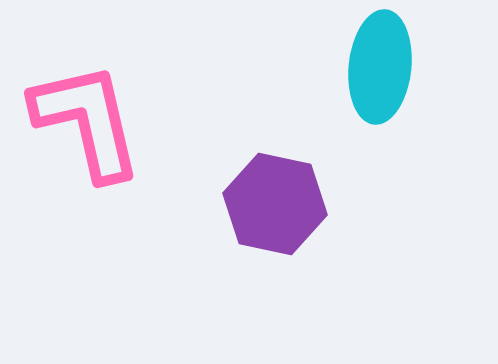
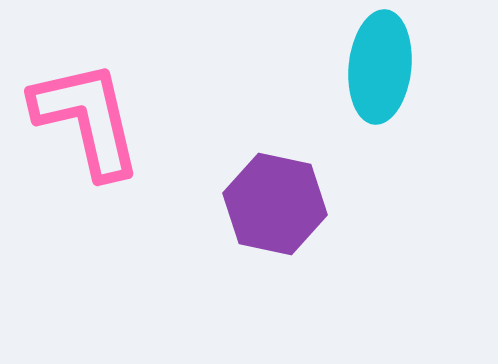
pink L-shape: moved 2 px up
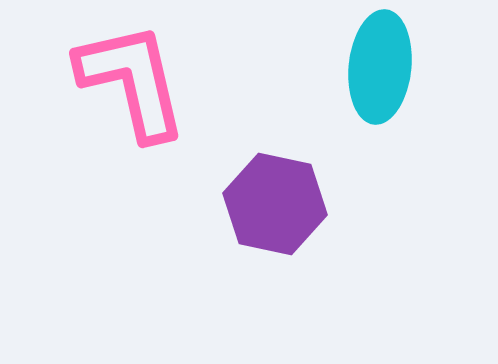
pink L-shape: moved 45 px right, 38 px up
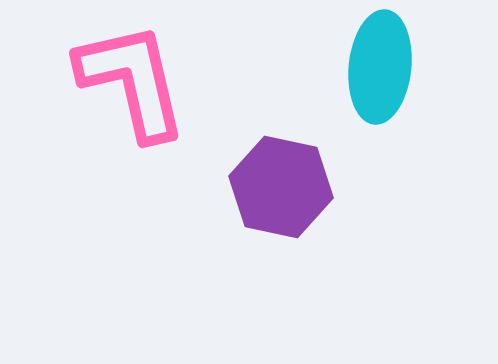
purple hexagon: moved 6 px right, 17 px up
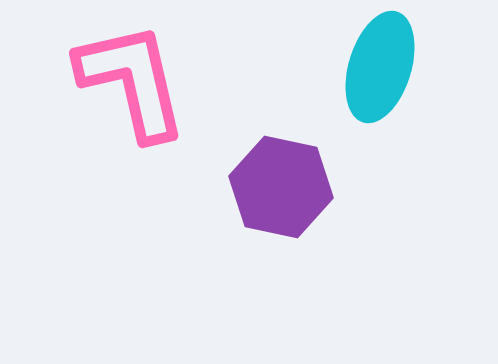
cyan ellipse: rotated 11 degrees clockwise
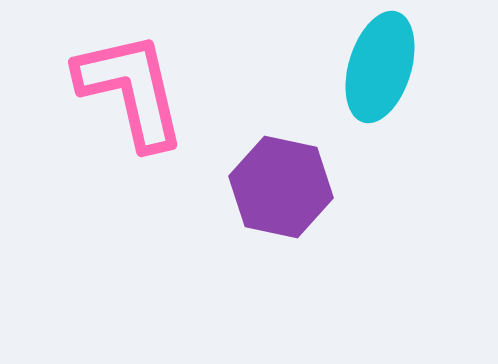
pink L-shape: moved 1 px left, 9 px down
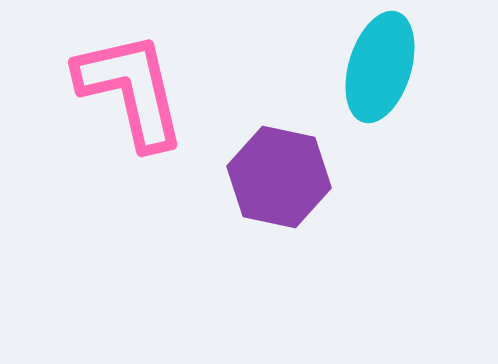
purple hexagon: moved 2 px left, 10 px up
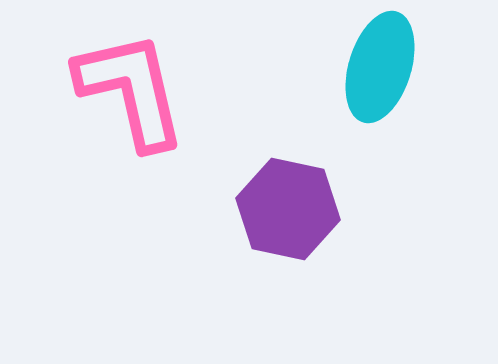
purple hexagon: moved 9 px right, 32 px down
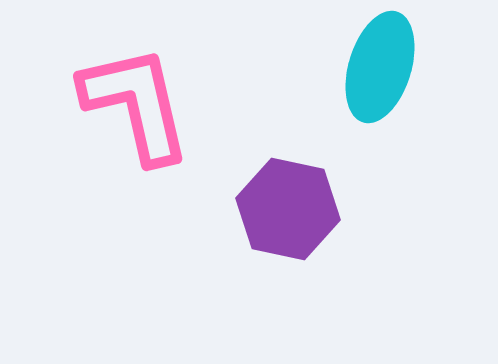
pink L-shape: moved 5 px right, 14 px down
